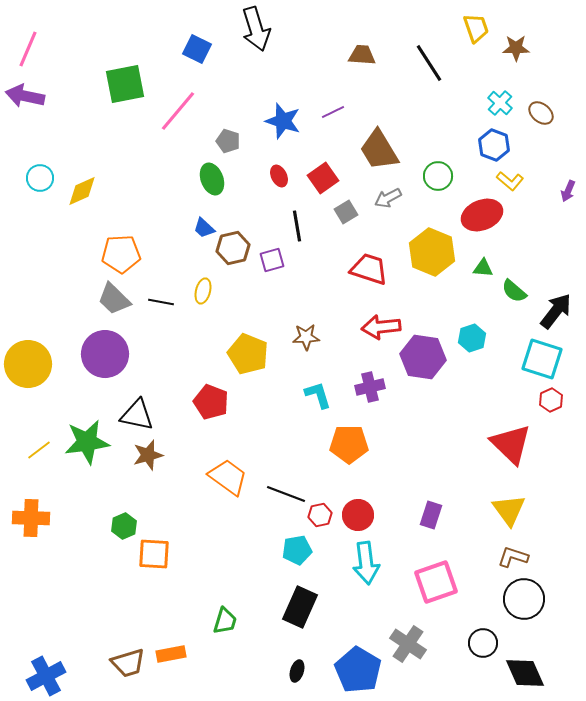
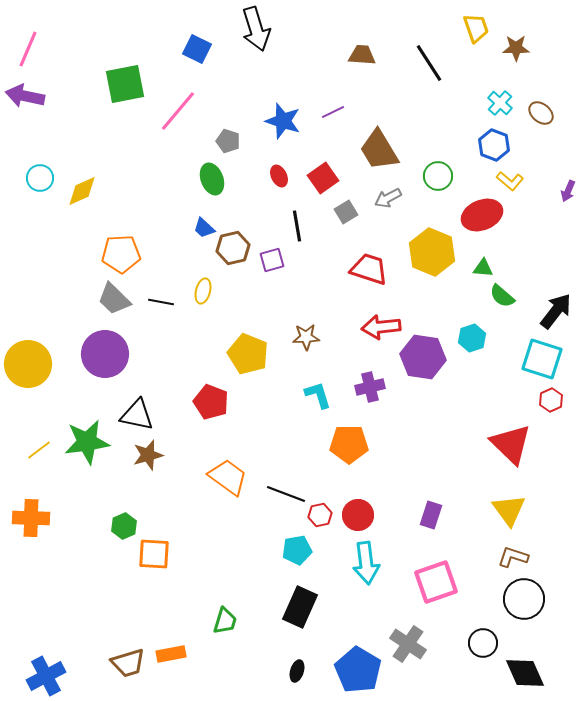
green semicircle at (514, 291): moved 12 px left, 5 px down
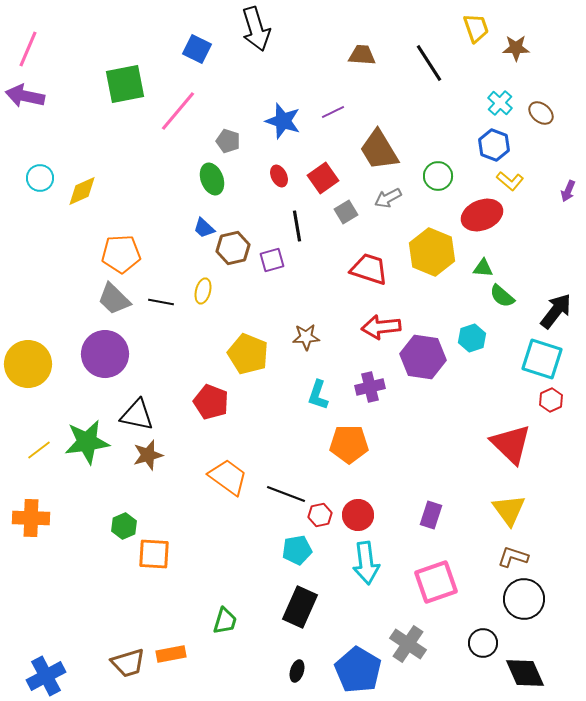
cyan L-shape at (318, 395): rotated 144 degrees counterclockwise
